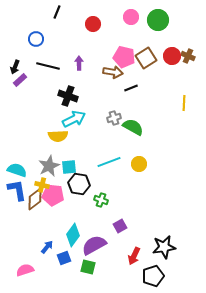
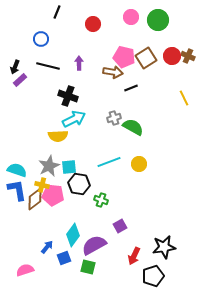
blue circle at (36, 39): moved 5 px right
yellow line at (184, 103): moved 5 px up; rotated 28 degrees counterclockwise
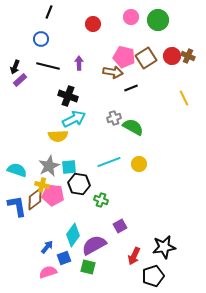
black line at (57, 12): moved 8 px left
blue L-shape at (17, 190): moved 16 px down
pink semicircle at (25, 270): moved 23 px right, 2 px down
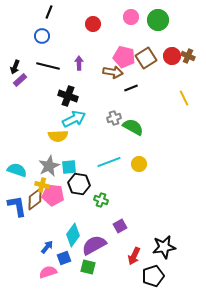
blue circle at (41, 39): moved 1 px right, 3 px up
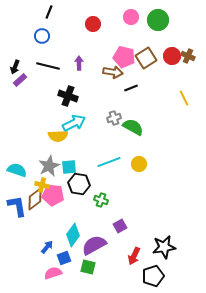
cyan arrow at (74, 119): moved 4 px down
pink semicircle at (48, 272): moved 5 px right, 1 px down
